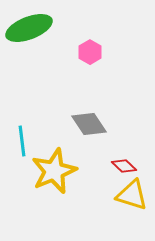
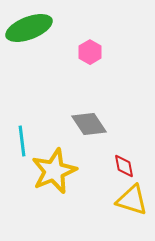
red diamond: rotated 35 degrees clockwise
yellow triangle: moved 5 px down
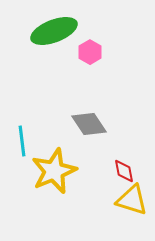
green ellipse: moved 25 px right, 3 px down
red diamond: moved 5 px down
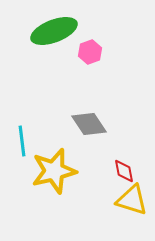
pink hexagon: rotated 10 degrees clockwise
yellow star: rotated 9 degrees clockwise
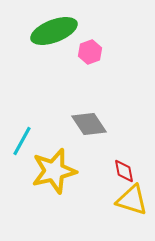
cyan line: rotated 36 degrees clockwise
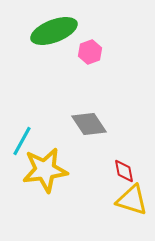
yellow star: moved 9 px left, 1 px up; rotated 6 degrees clockwise
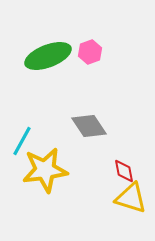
green ellipse: moved 6 px left, 25 px down
gray diamond: moved 2 px down
yellow triangle: moved 1 px left, 2 px up
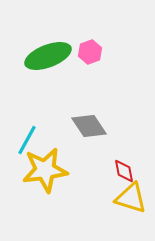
cyan line: moved 5 px right, 1 px up
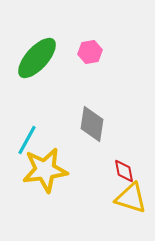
pink hexagon: rotated 10 degrees clockwise
green ellipse: moved 11 px left, 2 px down; rotated 27 degrees counterclockwise
gray diamond: moved 3 px right, 2 px up; rotated 42 degrees clockwise
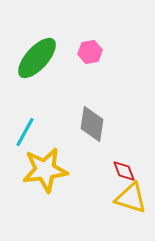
cyan line: moved 2 px left, 8 px up
red diamond: rotated 10 degrees counterclockwise
